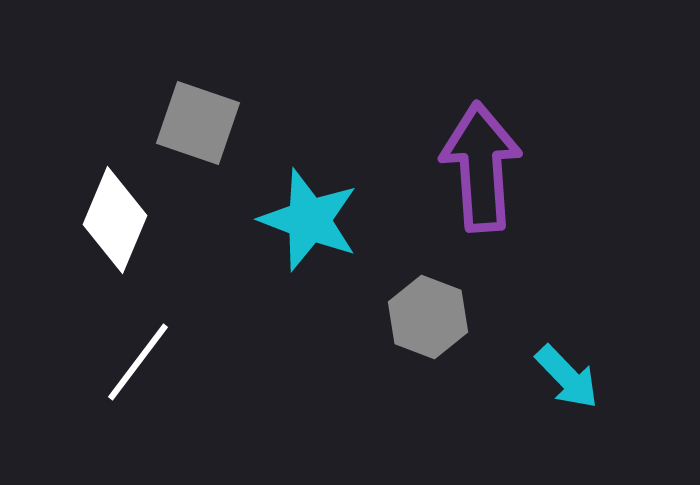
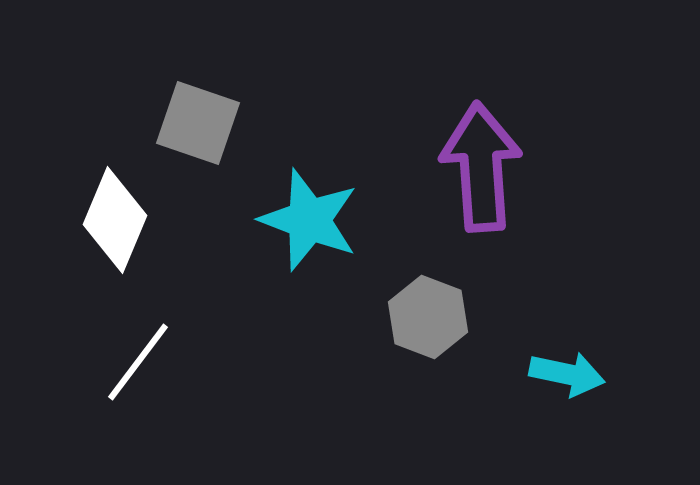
cyan arrow: moved 3 px up; rotated 34 degrees counterclockwise
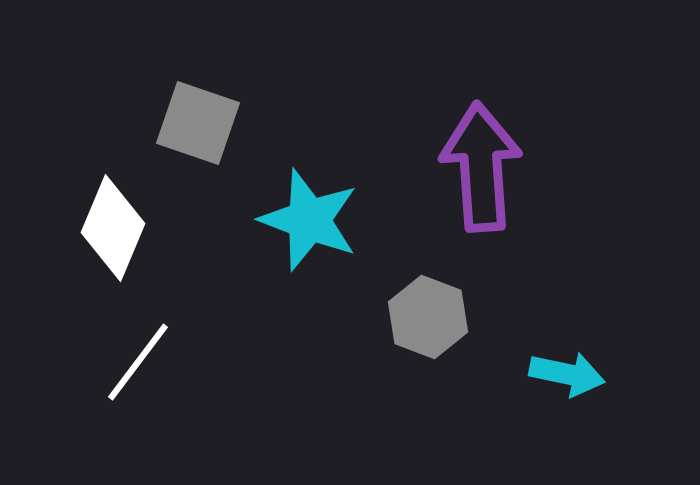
white diamond: moved 2 px left, 8 px down
